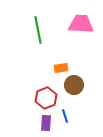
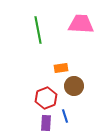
brown circle: moved 1 px down
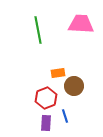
orange rectangle: moved 3 px left, 5 px down
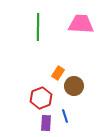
green line: moved 3 px up; rotated 12 degrees clockwise
orange rectangle: rotated 48 degrees counterclockwise
red hexagon: moved 5 px left
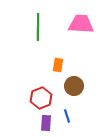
orange rectangle: moved 8 px up; rotated 24 degrees counterclockwise
blue line: moved 2 px right
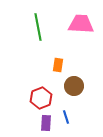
green line: rotated 12 degrees counterclockwise
blue line: moved 1 px left, 1 px down
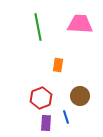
pink trapezoid: moved 1 px left
brown circle: moved 6 px right, 10 px down
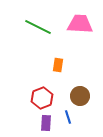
green line: rotated 52 degrees counterclockwise
red hexagon: moved 1 px right
blue line: moved 2 px right
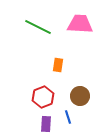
red hexagon: moved 1 px right, 1 px up
purple rectangle: moved 1 px down
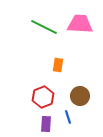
green line: moved 6 px right
